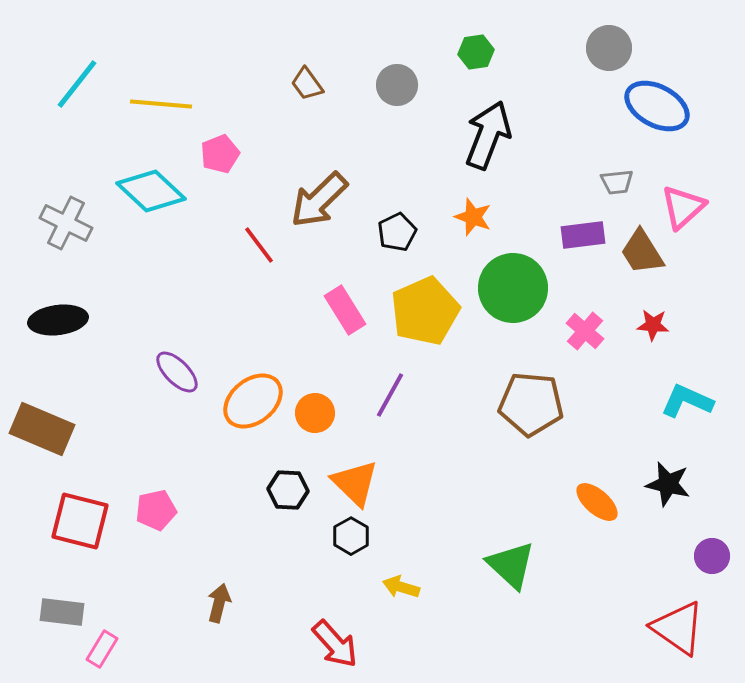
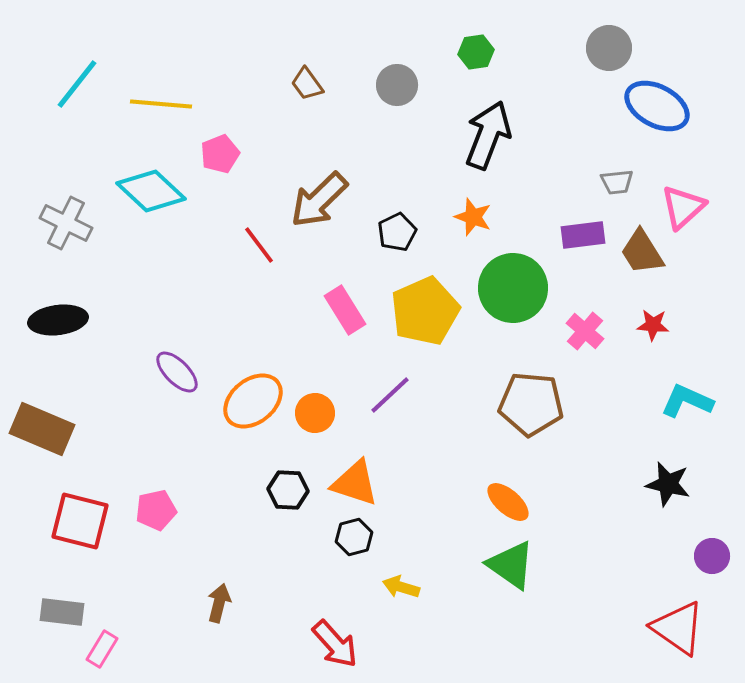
purple line at (390, 395): rotated 18 degrees clockwise
orange triangle at (355, 483): rotated 26 degrees counterclockwise
orange ellipse at (597, 502): moved 89 px left
black hexagon at (351, 536): moved 3 px right, 1 px down; rotated 15 degrees clockwise
green triangle at (511, 565): rotated 8 degrees counterclockwise
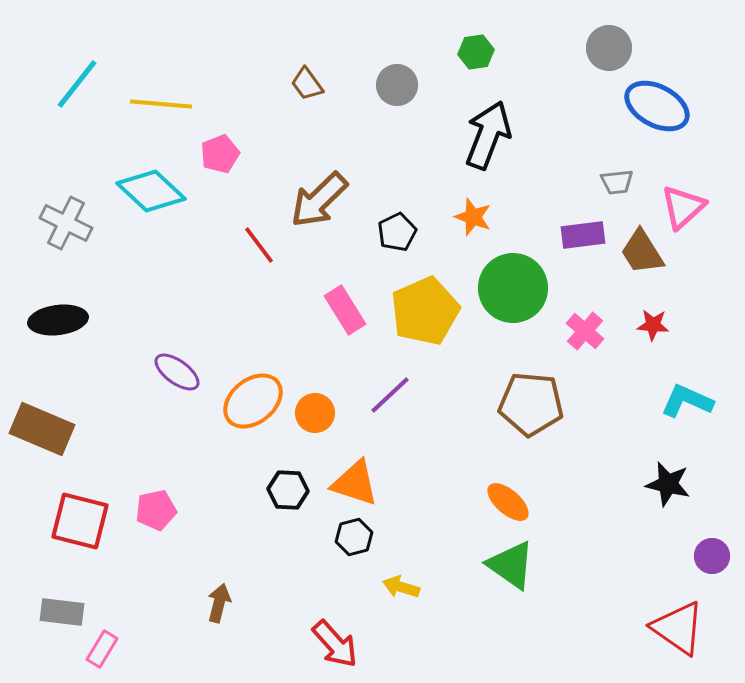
purple ellipse at (177, 372): rotated 9 degrees counterclockwise
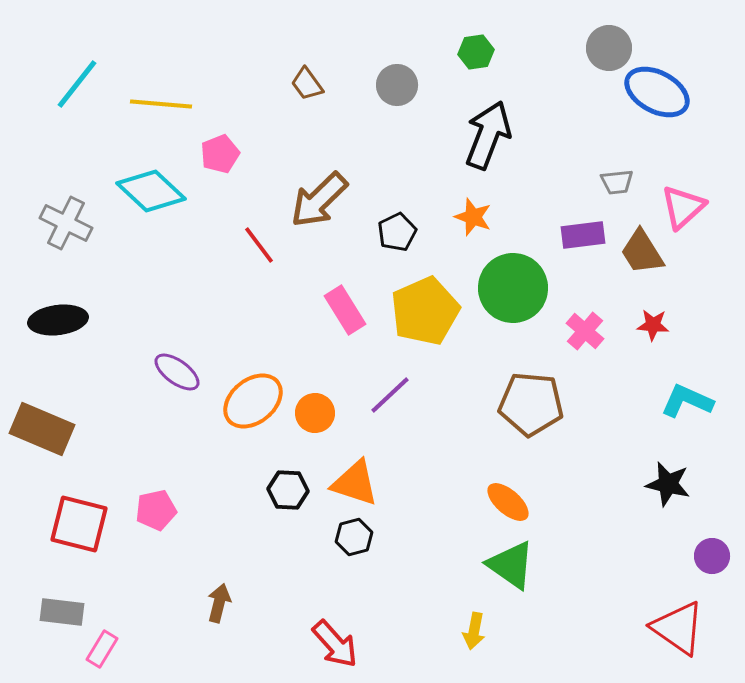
blue ellipse at (657, 106): moved 14 px up
red square at (80, 521): moved 1 px left, 3 px down
yellow arrow at (401, 587): moved 73 px right, 44 px down; rotated 96 degrees counterclockwise
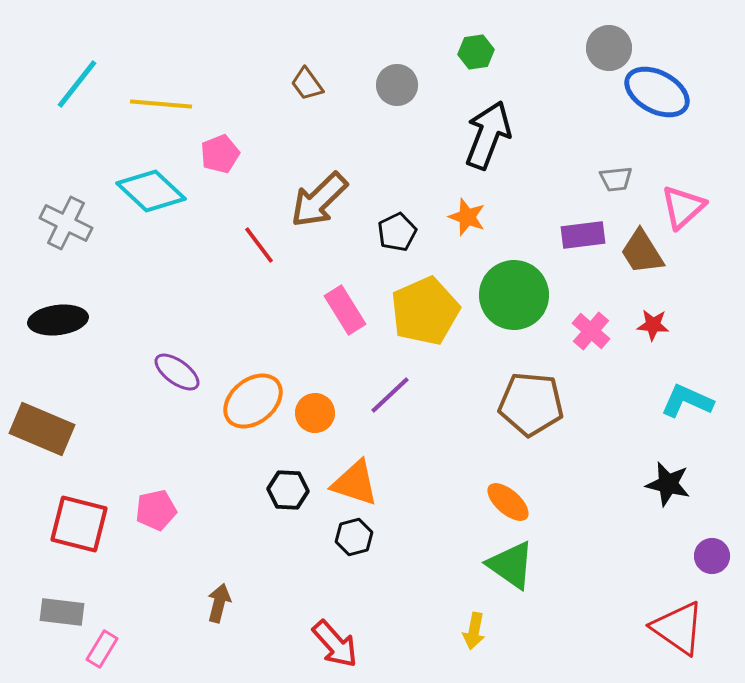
gray trapezoid at (617, 182): moved 1 px left, 3 px up
orange star at (473, 217): moved 6 px left
green circle at (513, 288): moved 1 px right, 7 px down
pink cross at (585, 331): moved 6 px right
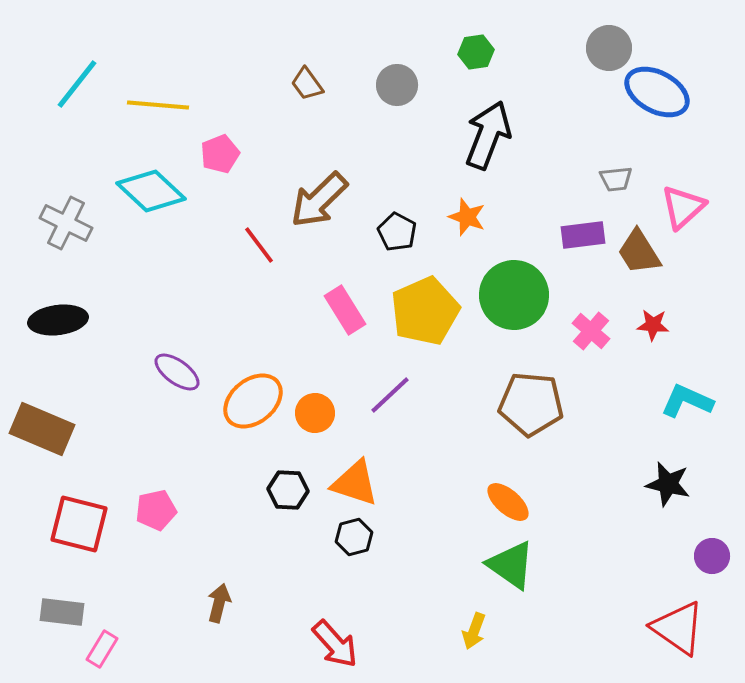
yellow line at (161, 104): moved 3 px left, 1 px down
black pentagon at (397, 232): rotated 18 degrees counterclockwise
brown trapezoid at (642, 252): moved 3 px left
yellow arrow at (474, 631): rotated 9 degrees clockwise
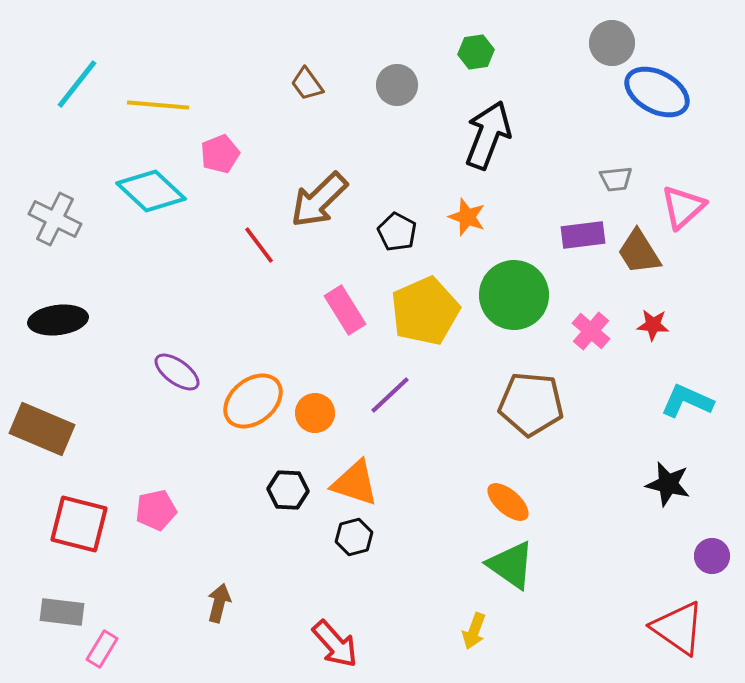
gray circle at (609, 48): moved 3 px right, 5 px up
gray cross at (66, 223): moved 11 px left, 4 px up
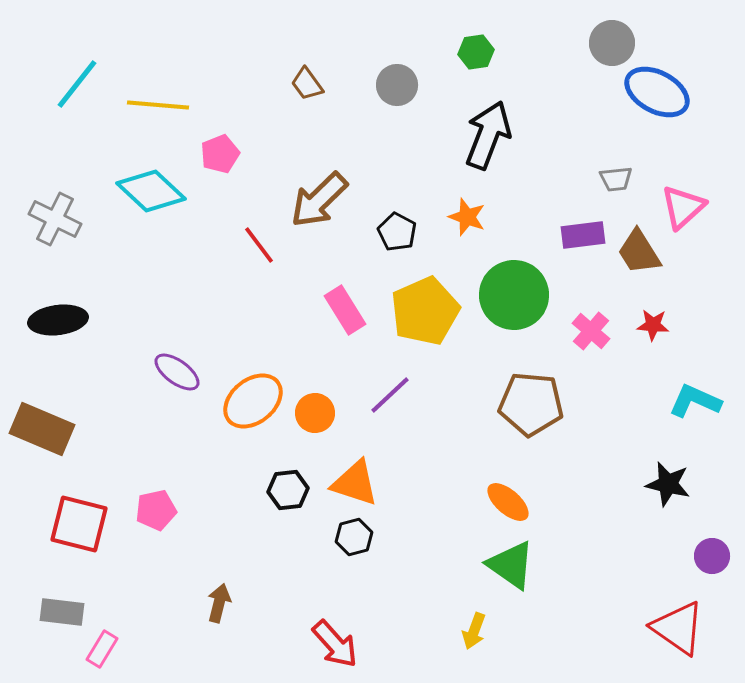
cyan L-shape at (687, 401): moved 8 px right
black hexagon at (288, 490): rotated 9 degrees counterclockwise
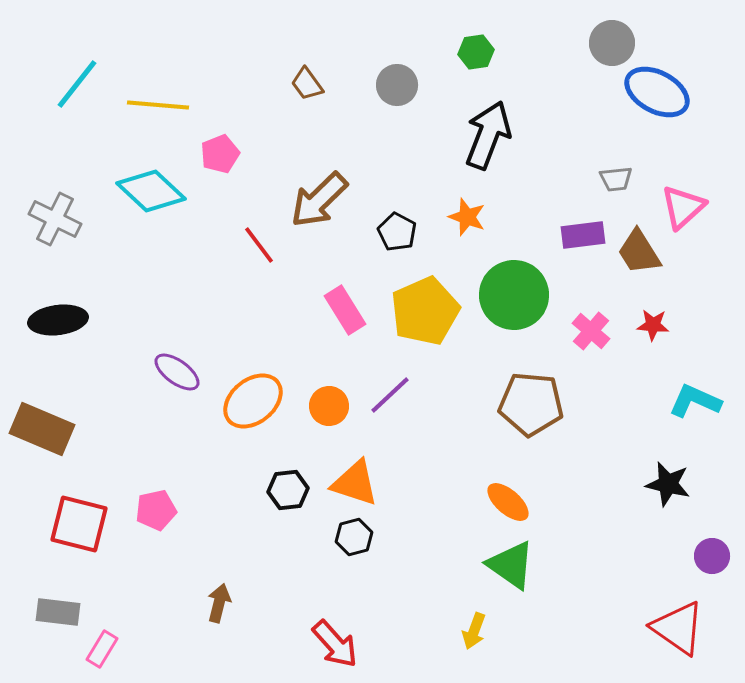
orange circle at (315, 413): moved 14 px right, 7 px up
gray rectangle at (62, 612): moved 4 px left
